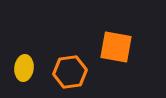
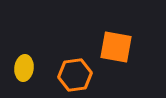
orange hexagon: moved 5 px right, 3 px down
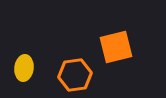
orange square: rotated 24 degrees counterclockwise
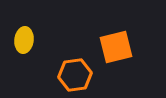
yellow ellipse: moved 28 px up
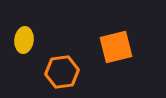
orange hexagon: moved 13 px left, 3 px up
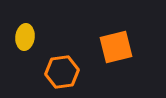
yellow ellipse: moved 1 px right, 3 px up
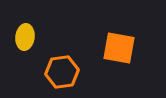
orange square: moved 3 px right, 1 px down; rotated 24 degrees clockwise
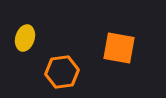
yellow ellipse: moved 1 px down; rotated 10 degrees clockwise
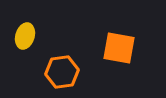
yellow ellipse: moved 2 px up
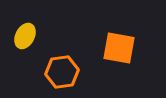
yellow ellipse: rotated 10 degrees clockwise
